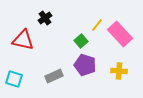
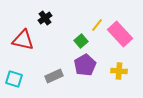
purple pentagon: rotated 25 degrees clockwise
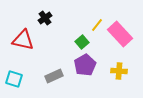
green square: moved 1 px right, 1 px down
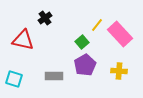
gray rectangle: rotated 24 degrees clockwise
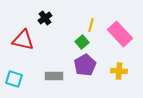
yellow line: moved 6 px left; rotated 24 degrees counterclockwise
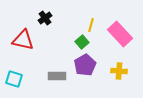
gray rectangle: moved 3 px right
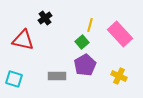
yellow line: moved 1 px left
yellow cross: moved 5 px down; rotated 21 degrees clockwise
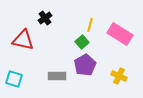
pink rectangle: rotated 15 degrees counterclockwise
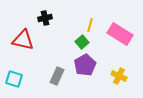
black cross: rotated 24 degrees clockwise
gray rectangle: rotated 66 degrees counterclockwise
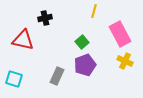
yellow line: moved 4 px right, 14 px up
pink rectangle: rotated 30 degrees clockwise
purple pentagon: rotated 10 degrees clockwise
yellow cross: moved 6 px right, 15 px up
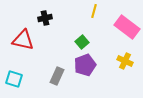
pink rectangle: moved 7 px right, 7 px up; rotated 25 degrees counterclockwise
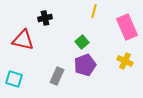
pink rectangle: rotated 30 degrees clockwise
